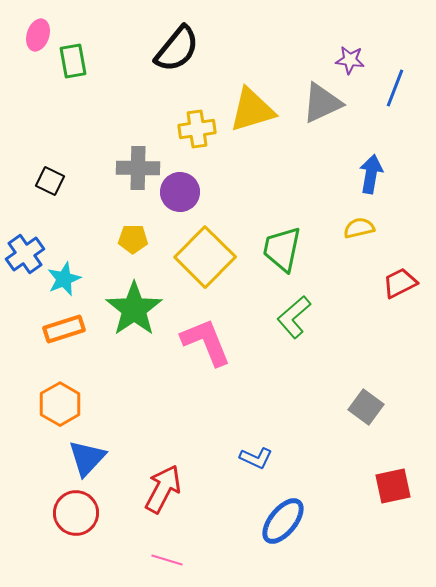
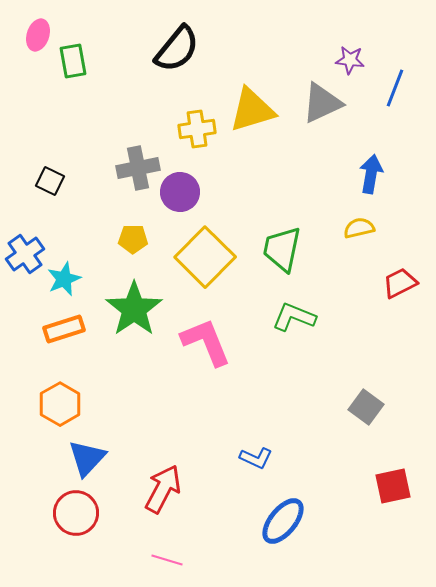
gray cross: rotated 12 degrees counterclockwise
green L-shape: rotated 63 degrees clockwise
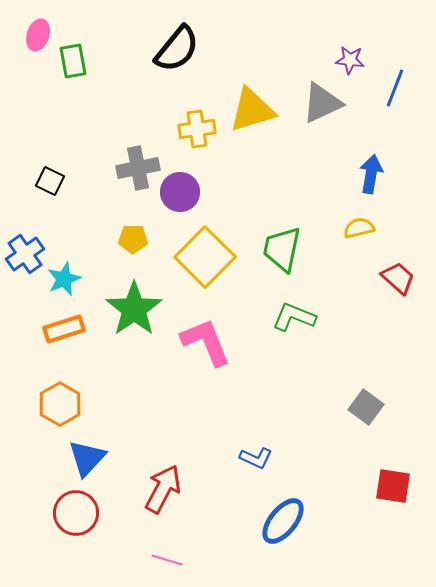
red trapezoid: moved 2 px left, 5 px up; rotated 69 degrees clockwise
red square: rotated 21 degrees clockwise
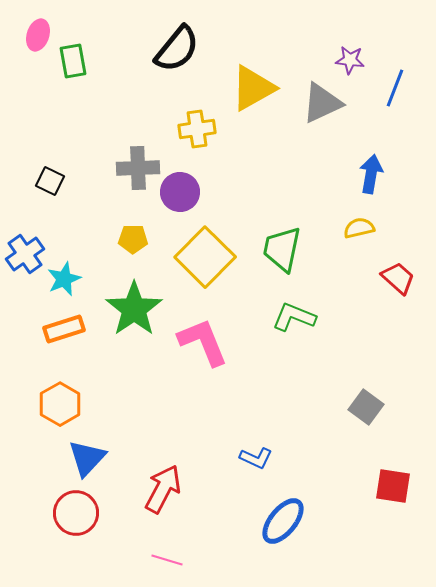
yellow triangle: moved 1 px right, 22 px up; rotated 12 degrees counterclockwise
gray cross: rotated 9 degrees clockwise
pink L-shape: moved 3 px left
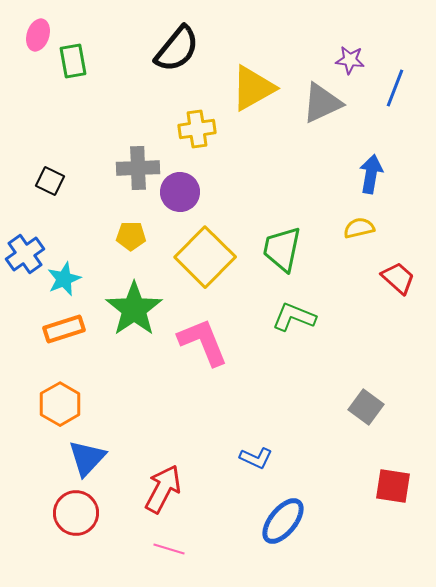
yellow pentagon: moved 2 px left, 3 px up
pink line: moved 2 px right, 11 px up
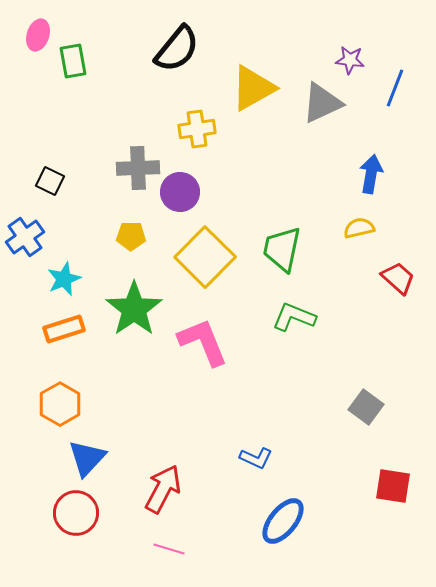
blue cross: moved 17 px up
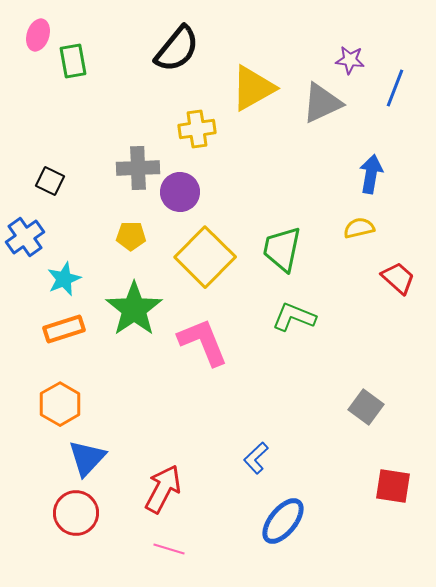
blue L-shape: rotated 112 degrees clockwise
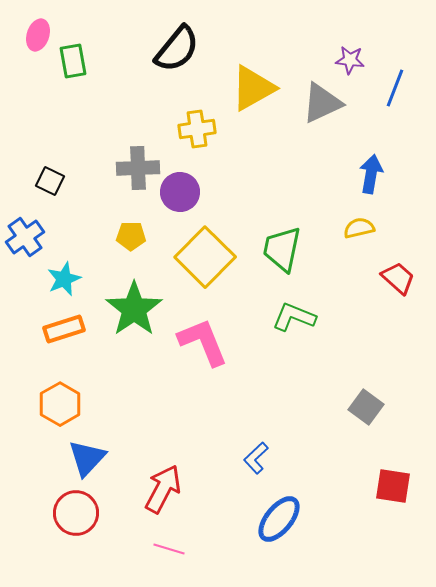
blue ellipse: moved 4 px left, 2 px up
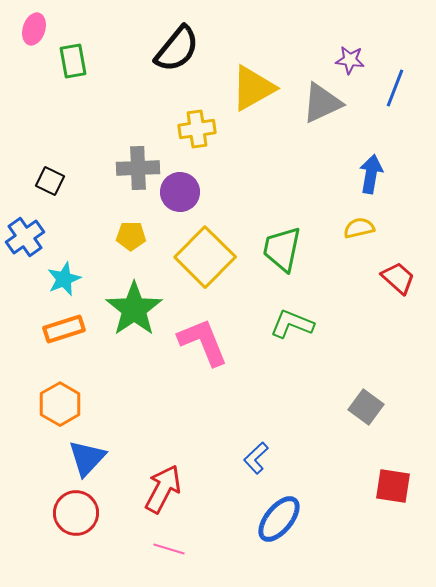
pink ellipse: moved 4 px left, 6 px up
green L-shape: moved 2 px left, 7 px down
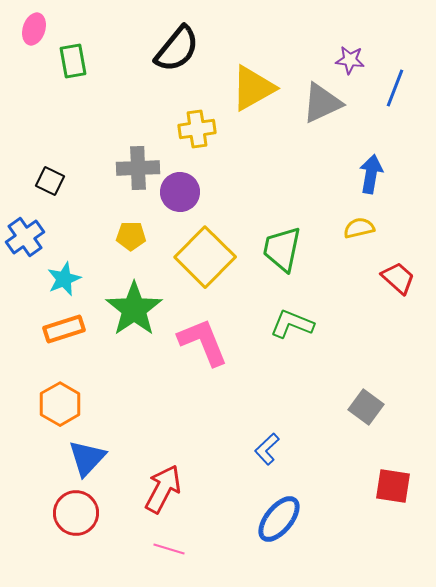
blue L-shape: moved 11 px right, 9 px up
